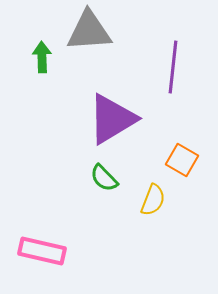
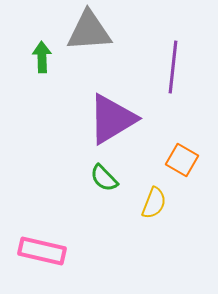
yellow semicircle: moved 1 px right, 3 px down
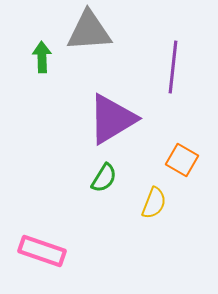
green semicircle: rotated 104 degrees counterclockwise
pink rectangle: rotated 6 degrees clockwise
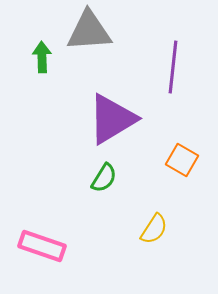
yellow semicircle: moved 26 px down; rotated 12 degrees clockwise
pink rectangle: moved 5 px up
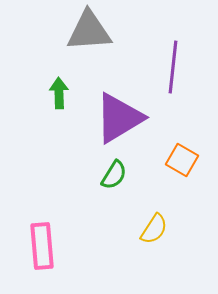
green arrow: moved 17 px right, 36 px down
purple triangle: moved 7 px right, 1 px up
green semicircle: moved 10 px right, 3 px up
pink rectangle: rotated 66 degrees clockwise
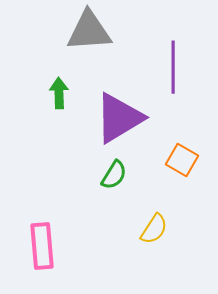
purple line: rotated 6 degrees counterclockwise
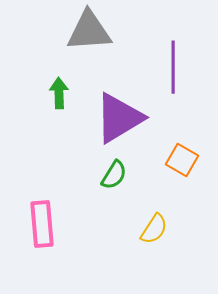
pink rectangle: moved 22 px up
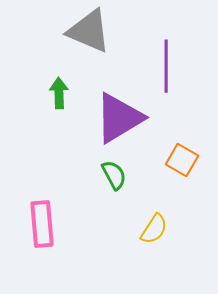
gray triangle: rotated 27 degrees clockwise
purple line: moved 7 px left, 1 px up
green semicircle: rotated 60 degrees counterclockwise
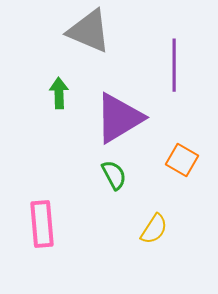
purple line: moved 8 px right, 1 px up
